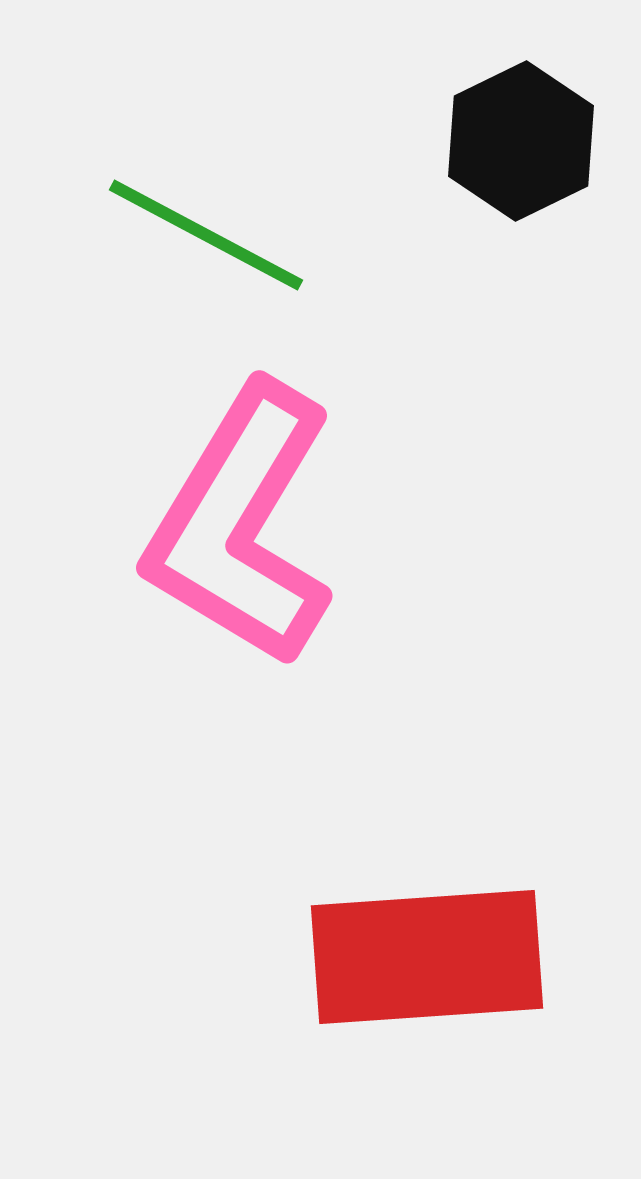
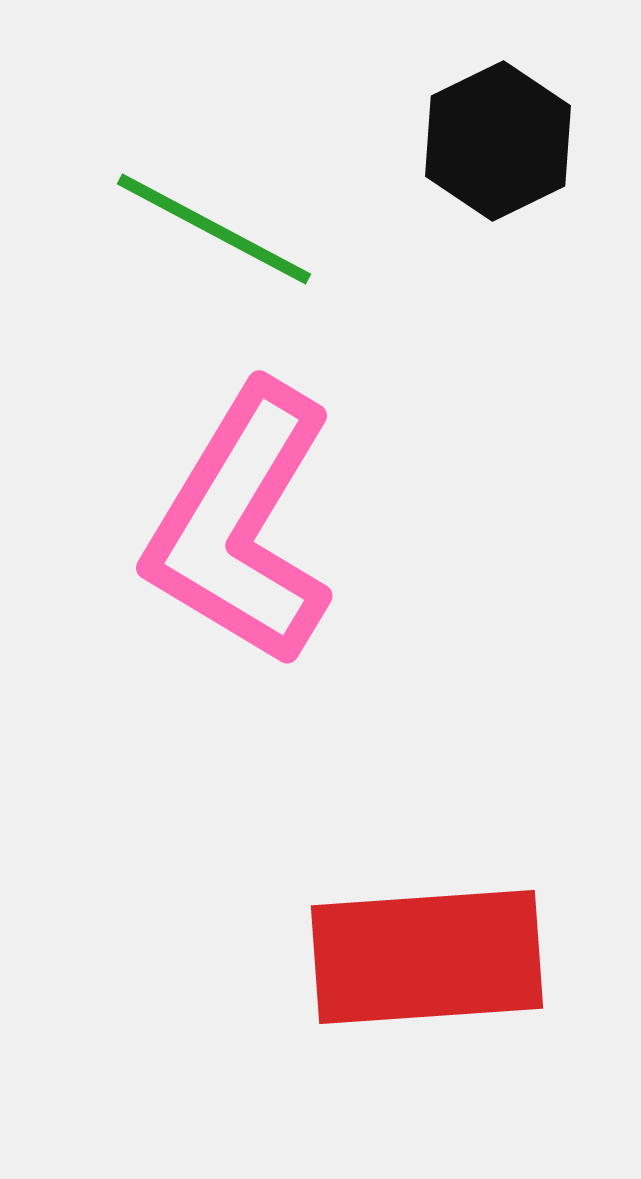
black hexagon: moved 23 px left
green line: moved 8 px right, 6 px up
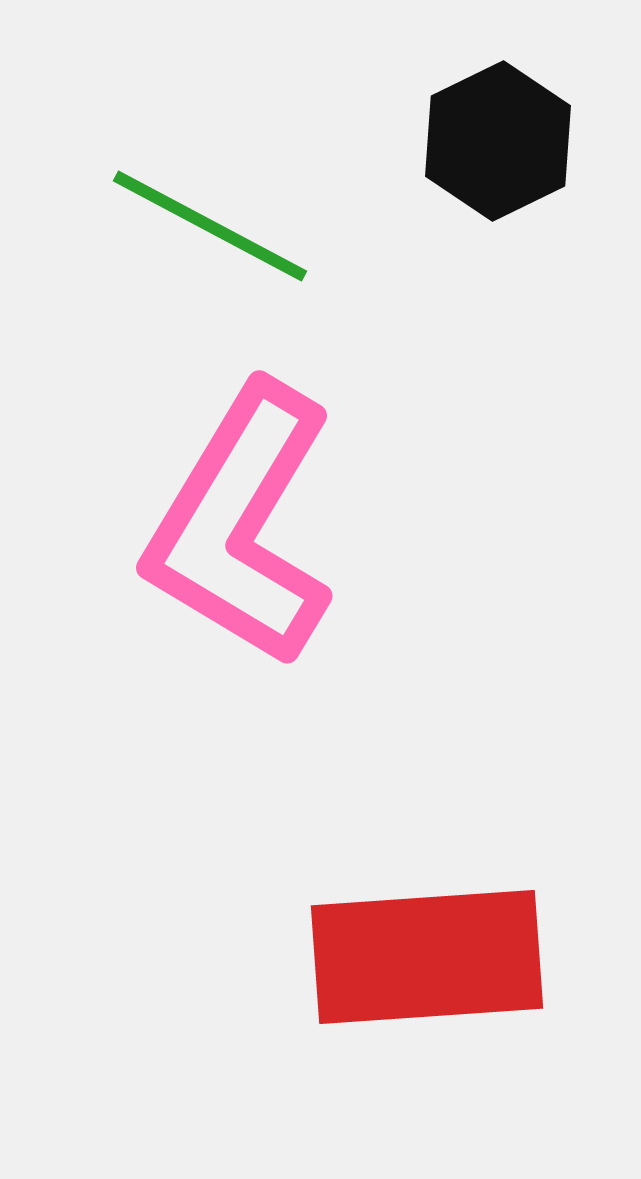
green line: moved 4 px left, 3 px up
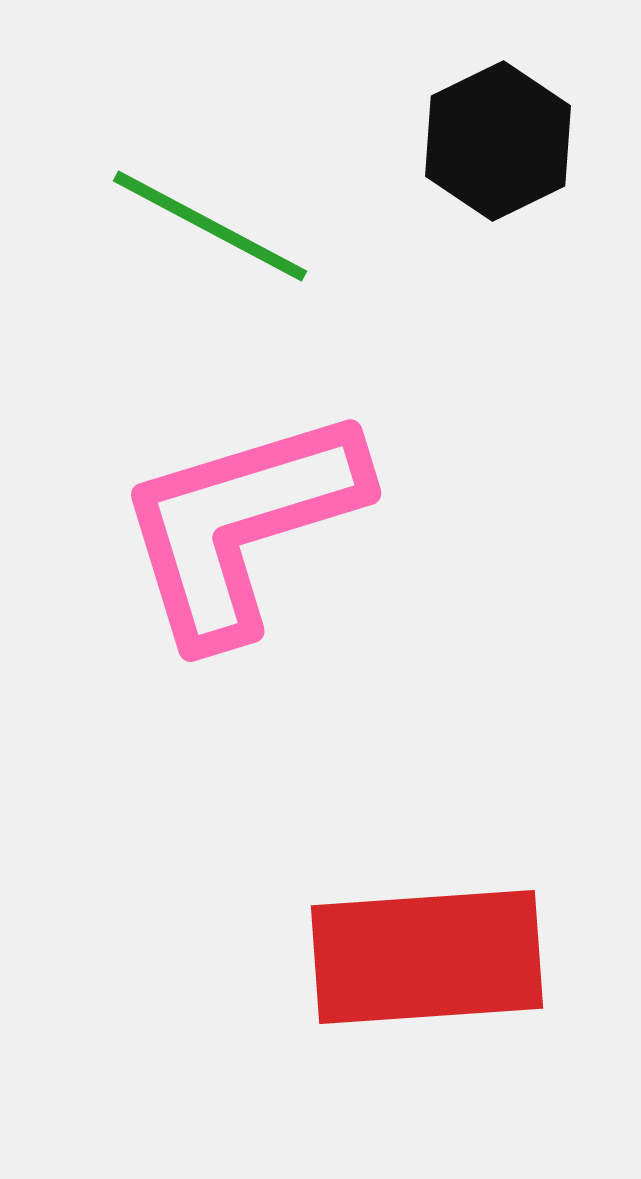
pink L-shape: rotated 42 degrees clockwise
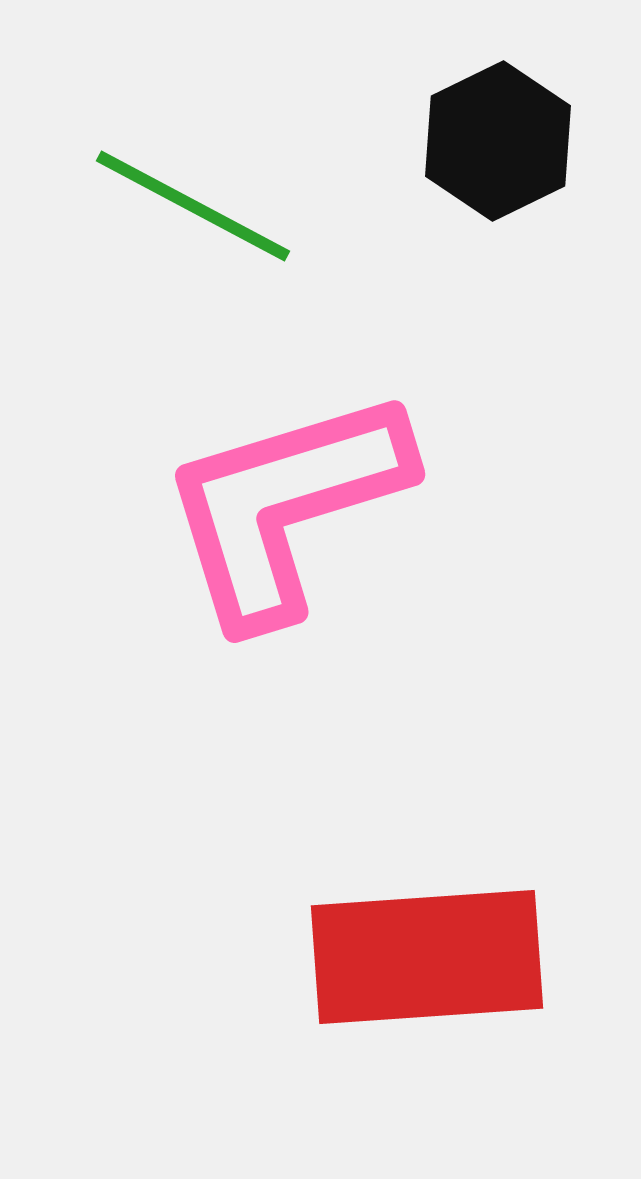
green line: moved 17 px left, 20 px up
pink L-shape: moved 44 px right, 19 px up
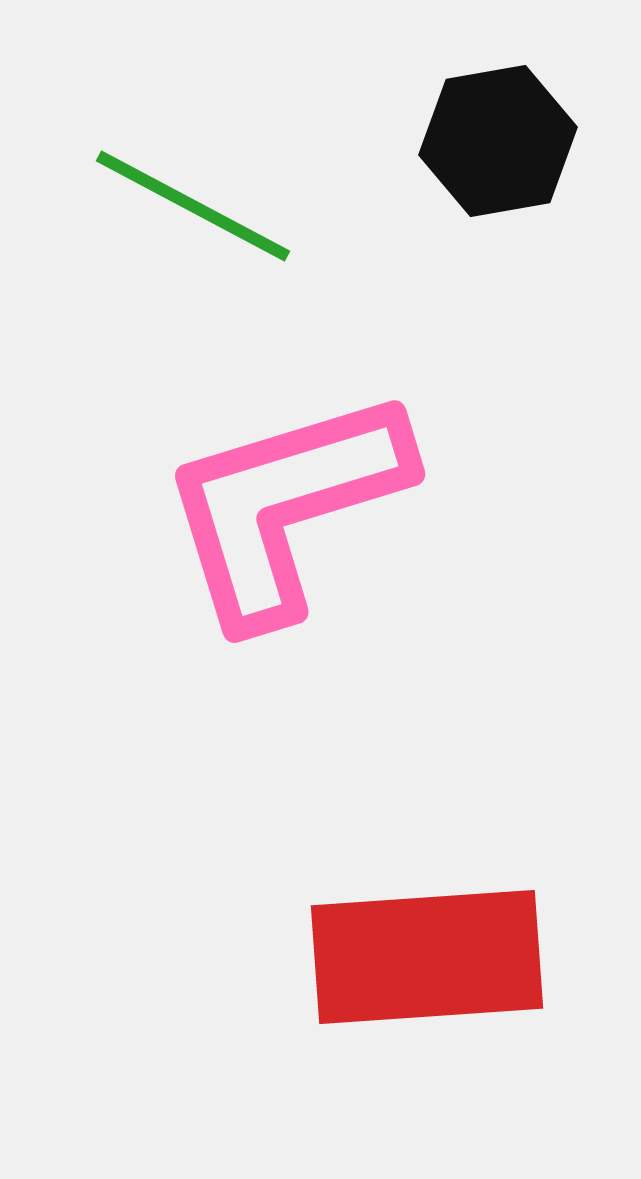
black hexagon: rotated 16 degrees clockwise
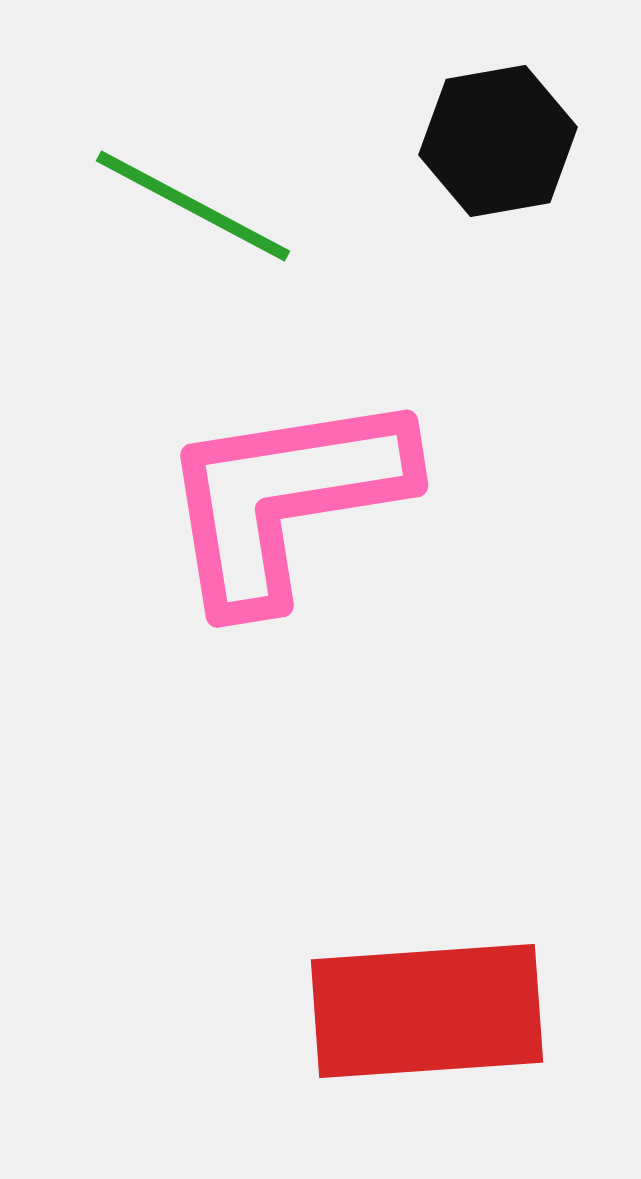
pink L-shape: moved 7 px up; rotated 8 degrees clockwise
red rectangle: moved 54 px down
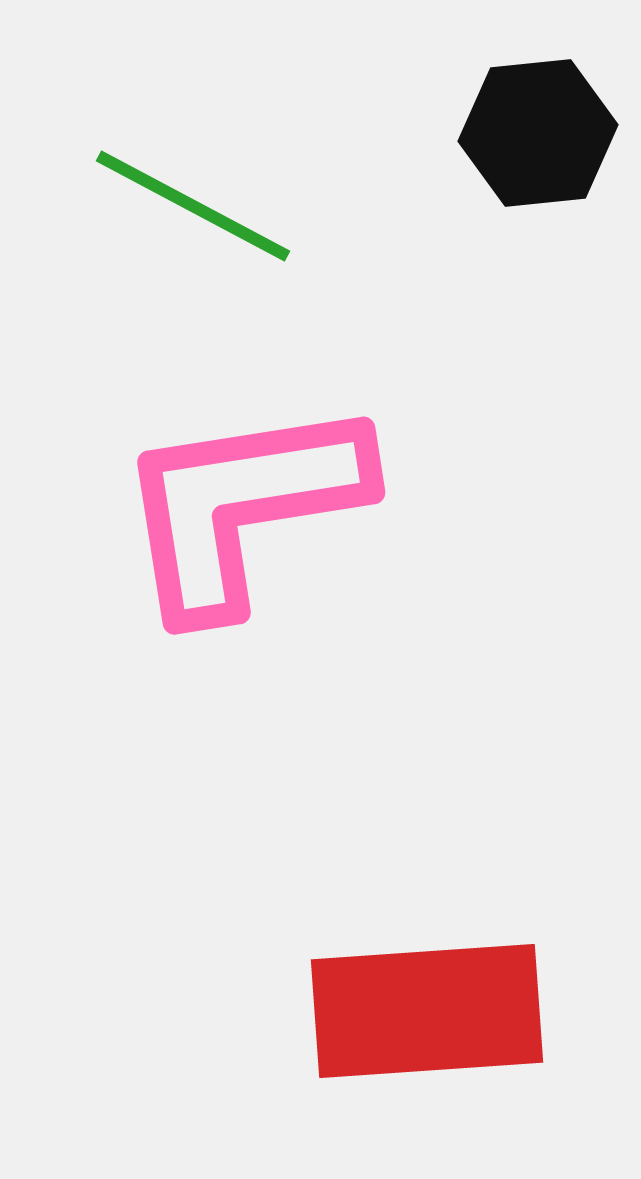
black hexagon: moved 40 px right, 8 px up; rotated 4 degrees clockwise
pink L-shape: moved 43 px left, 7 px down
